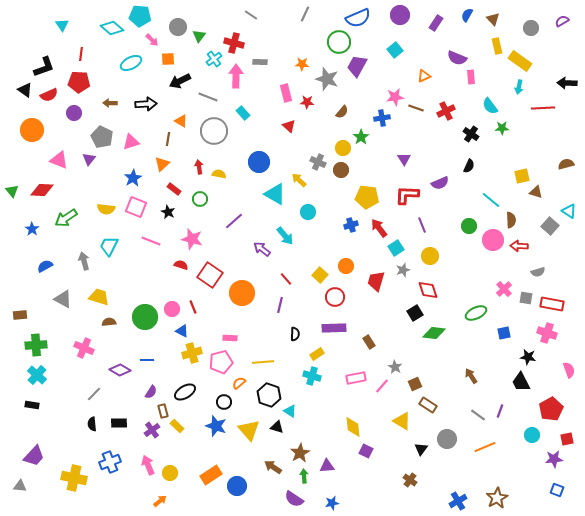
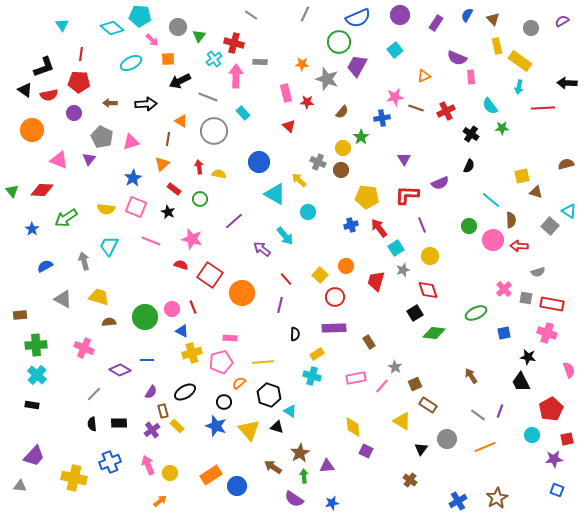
red semicircle at (49, 95): rotated 12 degrees clockwise
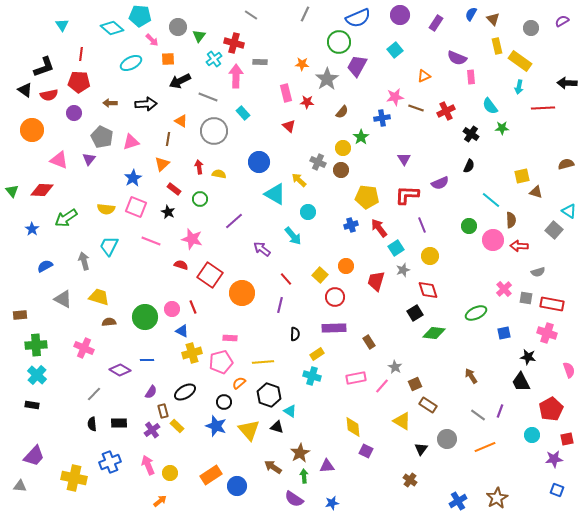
blue semicircle at (467, 15): moved 4 px right, 1 px up
gray star at (327, 79): rotated 20 degrees clockwise
gray square at (550, 226): moved 4 px right, 4 px down
cyan arrow at (285, 236): moved 8 px right
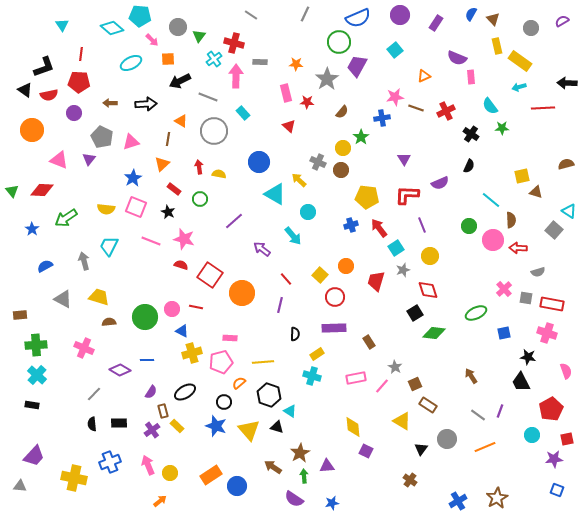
orange star at (302, 64): moved 6 px left
cyan arrow at (519, 87): rotated 64 degrees clockwise
pink star at (192, 239): moved 8 px left
red arrow at (519, 246): moved 1 px left, 2 px down
red line at (193, 307): moved 3 px right; rotated 56 degrees counterclockwise
pink semicircle at (569, 370): moved 3 px left, 1 px down
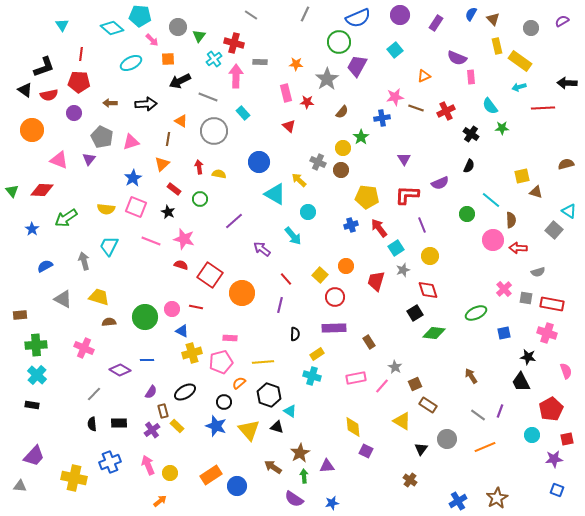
green circle at (469, 226): moved 2 px left, 12 px up
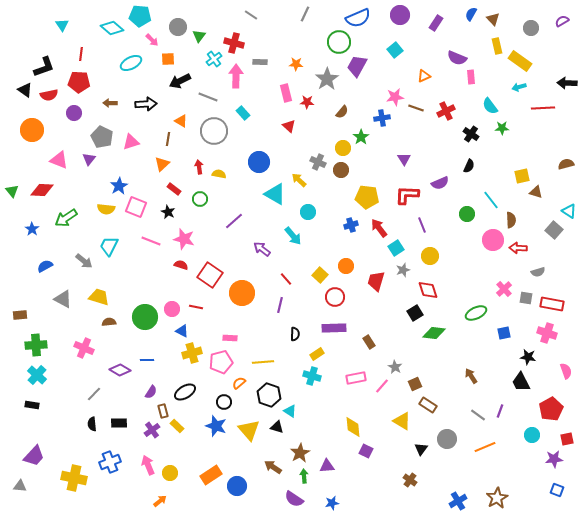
blue star at (133, 178): moved 14 px left, 8 px down
cyan line at (491, 200): rotated 12 degrees clockwise
gray arrow at (84, 261): rotated 144 degrees clockwise
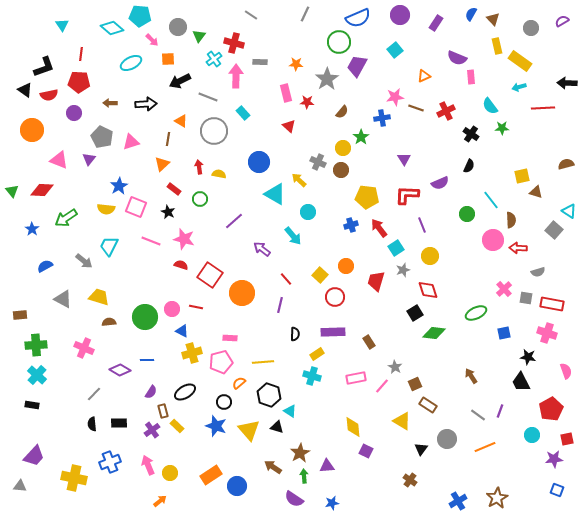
purple rectangle at (334, 328): moved 1 px left, 4 px down
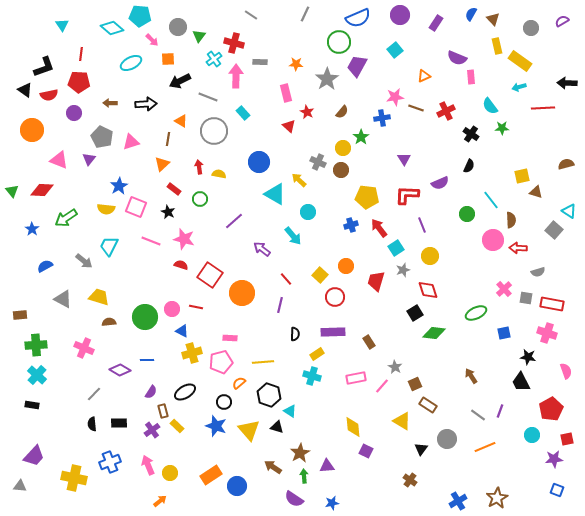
red star at (307, 102): moved 10 px down; rotated 24 degrees clockwise
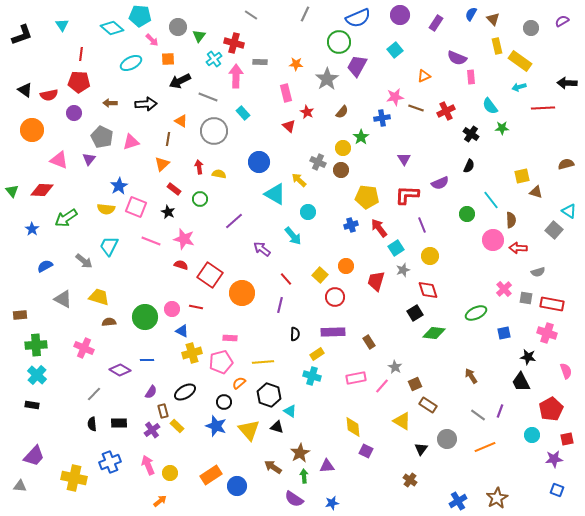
black L-shape at (44, 67): moved 22 px left, 32 px up
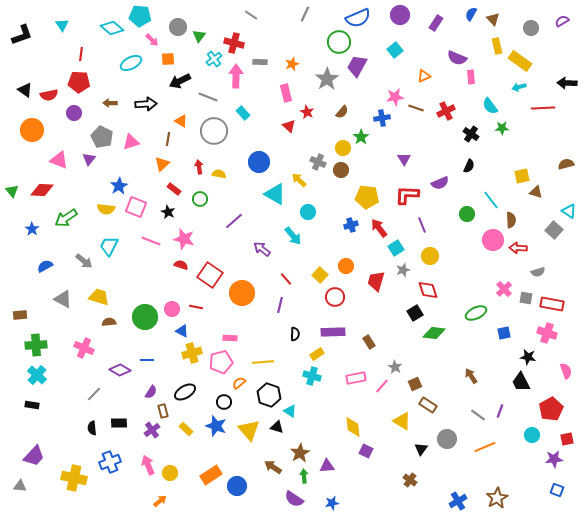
orange star at (296, 64): moved 4 px left; rotated 24 degrees counterclockwise
black semicircle at (92, 424): moved 4 px down
yellow rectangle at (177, 426): moved 9 px right, 3 px down
